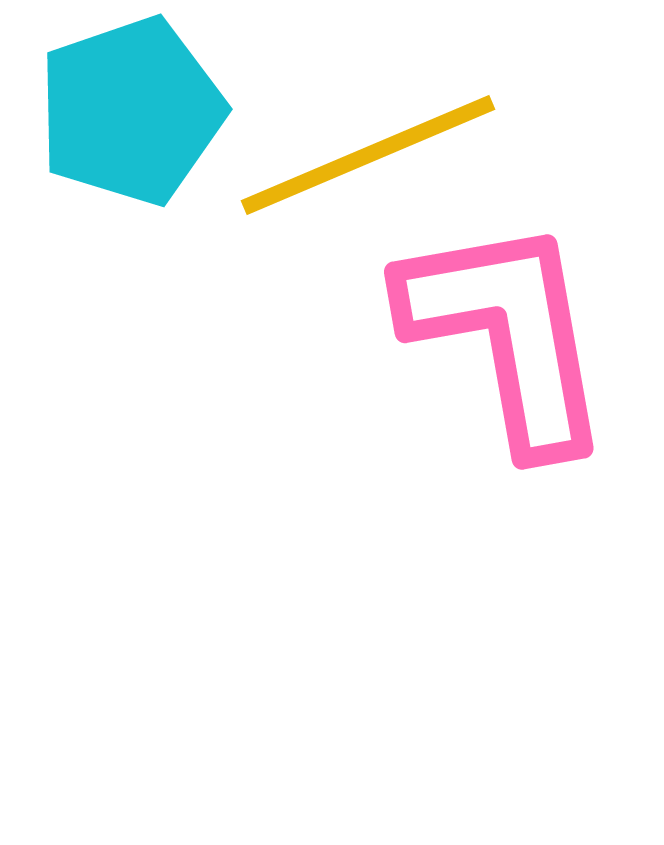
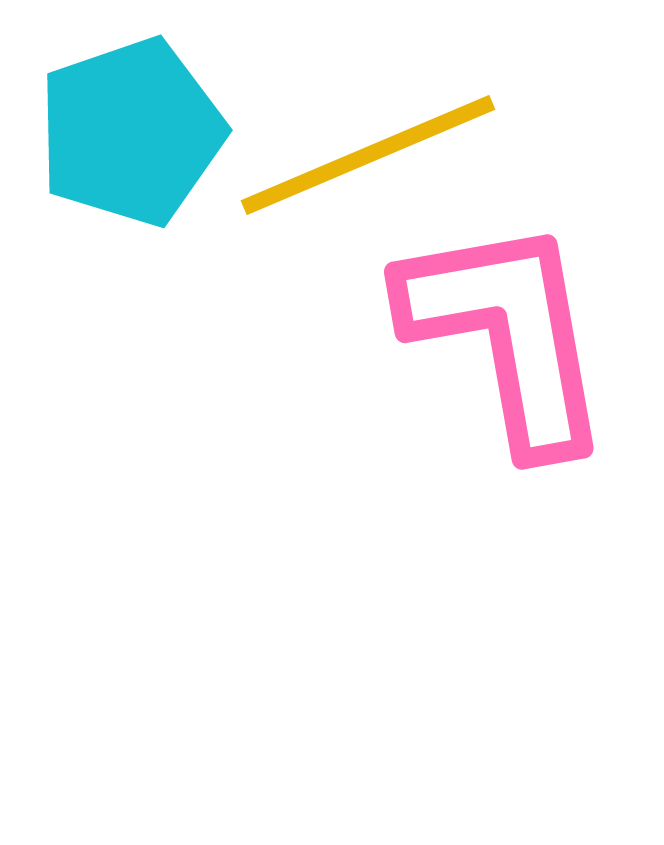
cyan pentagon: moved 21 px down
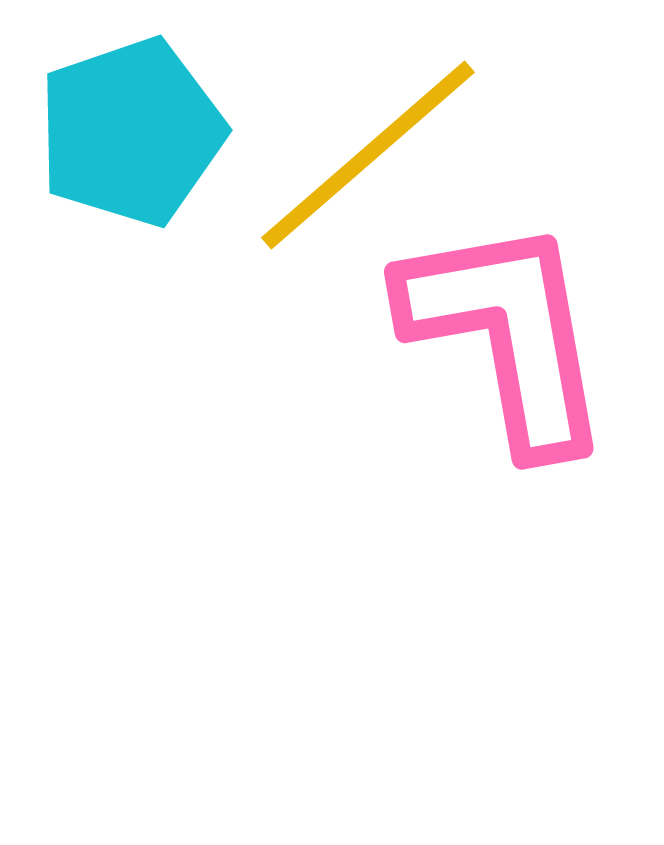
yellow line: rotated 18 degrees counterclockwise
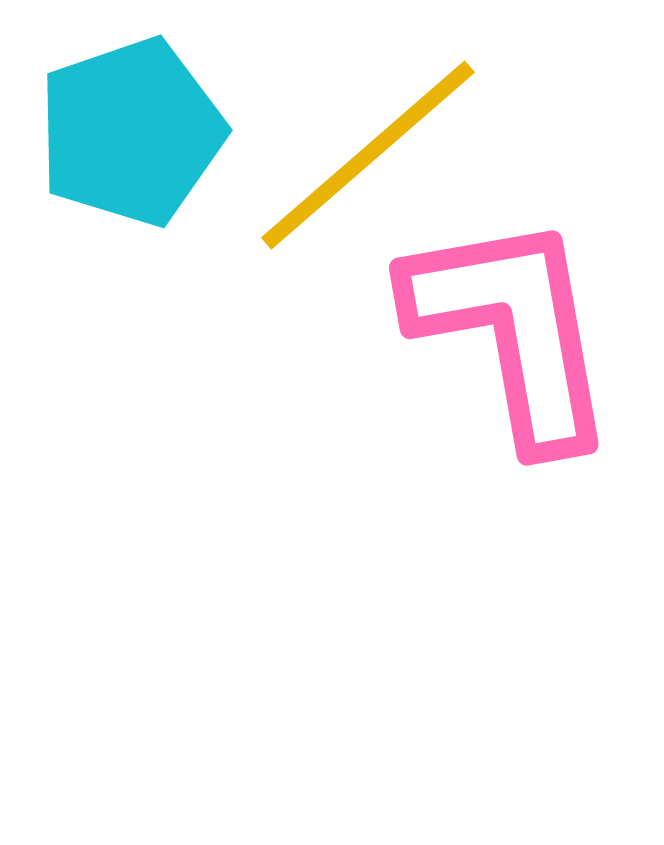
pink L-shape: moved 5 px right, 4 px up
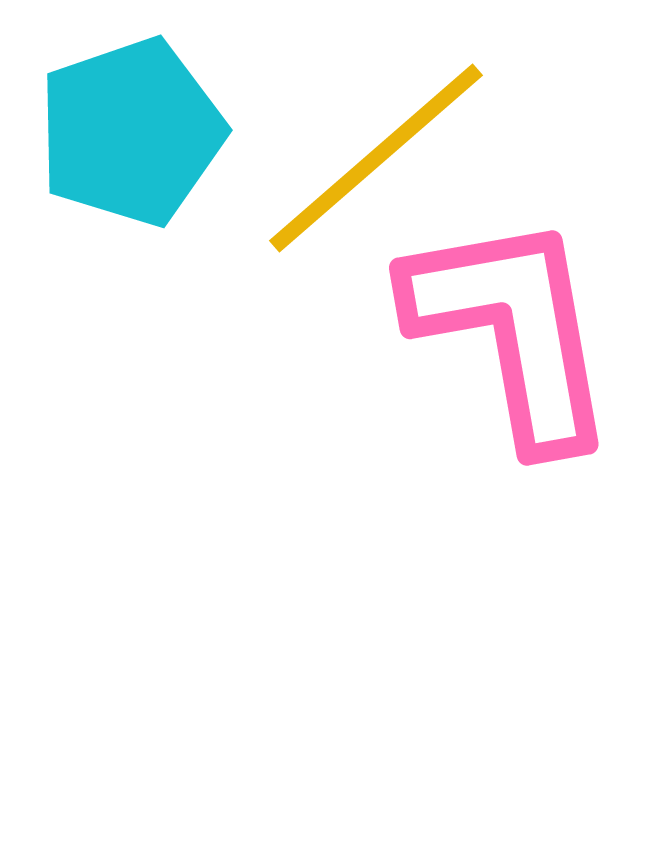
yellow line: moved 8 px right, 3 px down
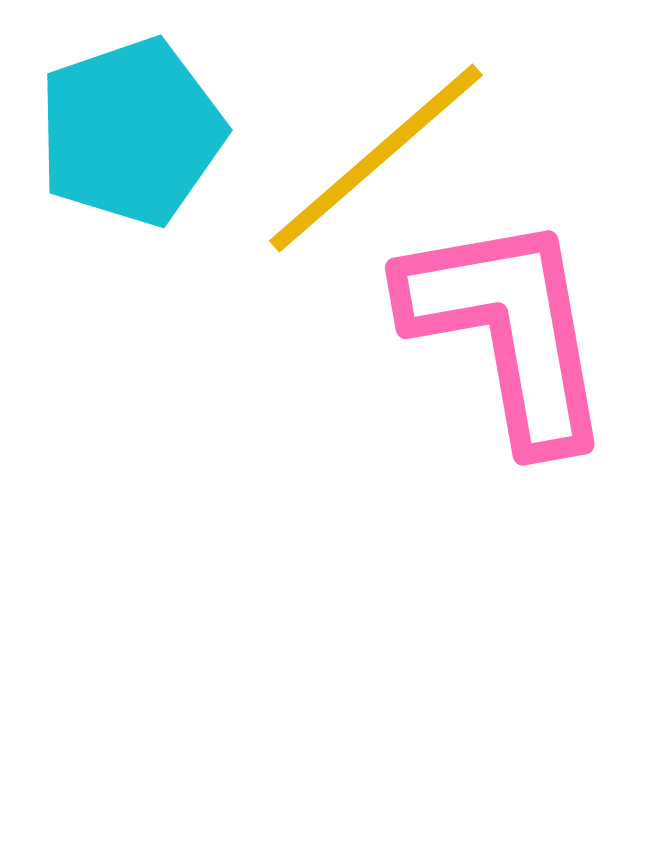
pink L-shape: moved 4 px left
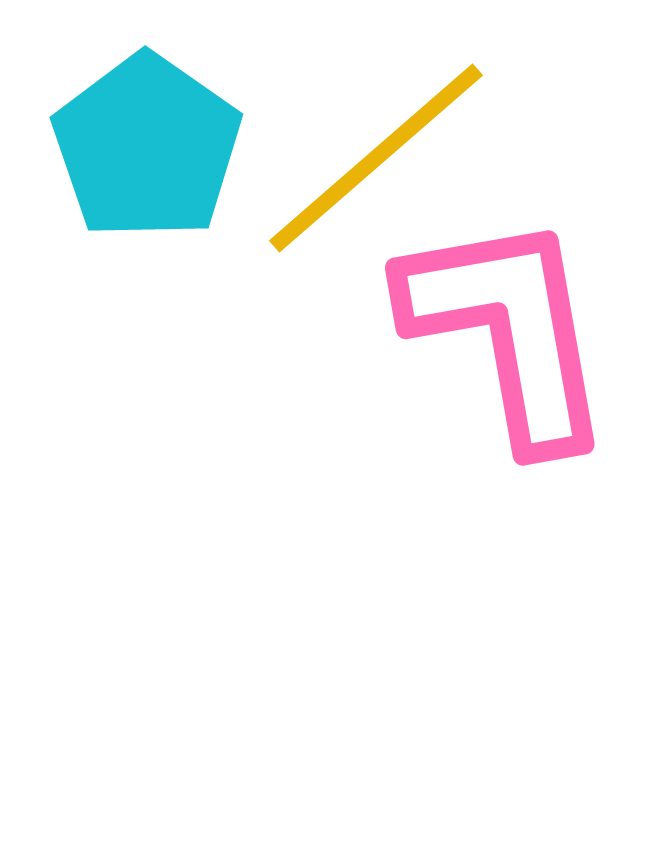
cyan pentagon: moved 16 px right, 15 px down; rotated 18 degrees counterclockwise
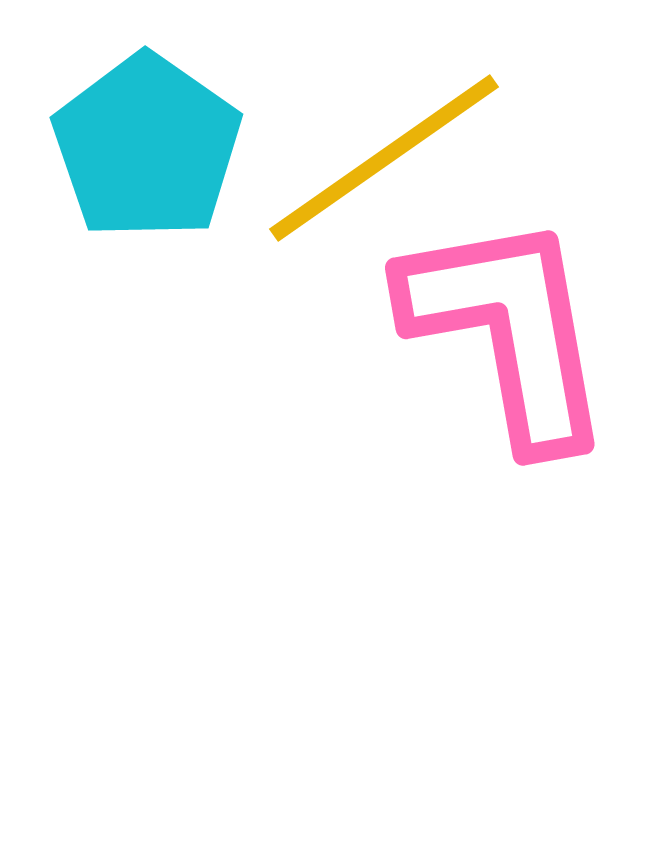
yellow line: moved 8 px right; rotated 6 degrees clockwise
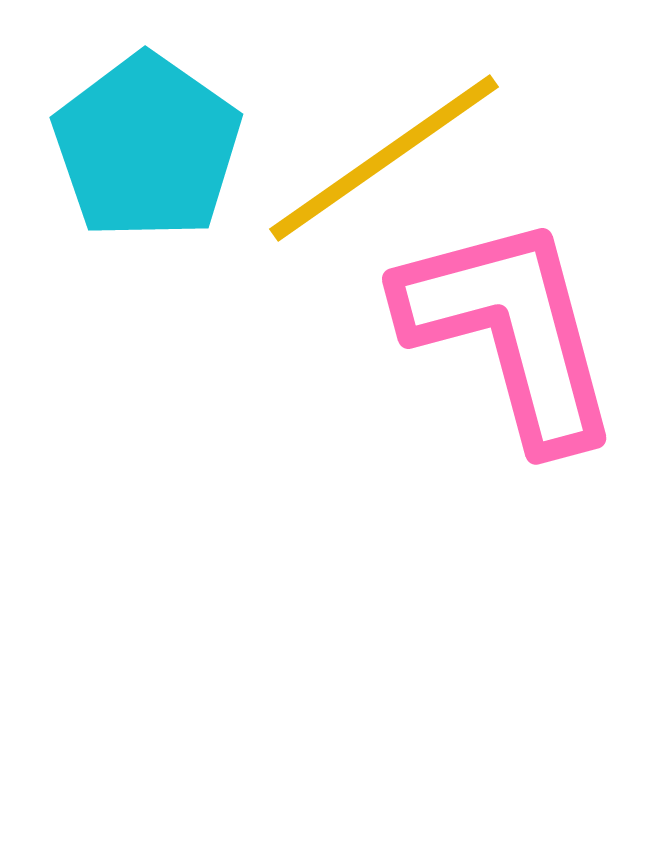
pink L-shape: moved 2 px right, 1 px down; rotated 5 degrees counterclockwise
